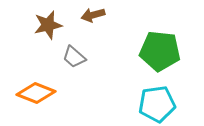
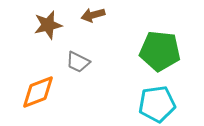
gray trapezoid: moved 4 px right, 5 px down; rotated 15 degrees counterclockwise
orange diamond: moved 2 px right, 1 px up; rotated 42 degrees counterclockwise
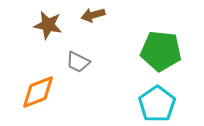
brown star: rotated 24 degrees clockwise
green pentagon: moved 1 px right
cyan pentagon: rotated 27 degrees counterclockwise
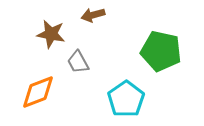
brown star: moved 3 px right, 9 px down
green pentagon: rotated 6 degrees clockwise
gray trapezoid: rotated 35 degrees clockwise
cyan pentagon: moved 31 px left, 5 px up
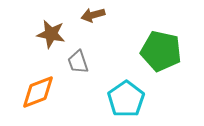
gray trapezoid: rotated 10 degrees clockwise
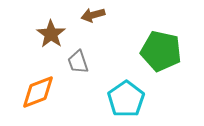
brown star: rotated 24 degrees clockwise
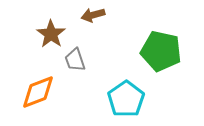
gray trapezoid: moved 3 px left, 2 px up
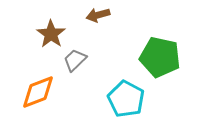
brown arrow: moved 5 px right
green pentagon: moved 1 px left, 6 px down
gray trapezoid: rotated 65 degrees clockwise
cyan pentagon: rotated 9 degrees counterclockwise
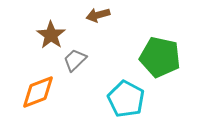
brown star: moved 1 px down
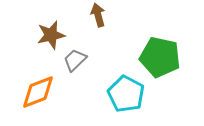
brown arrow: rotated 90 degrees clockwise
brown star: rotated 24 degrees clockwise
cyan pentagon: moved 5 px up
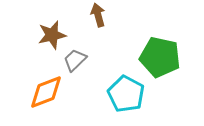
brown star: moved 1 px right
orange diamond: moved 8 px right
